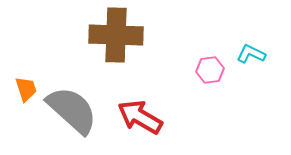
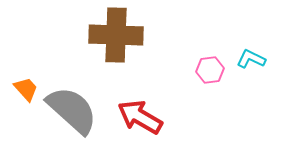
cyan L-shape: moved 5 px down
orange trapezoid: rotated 24 degrees counterclockwise
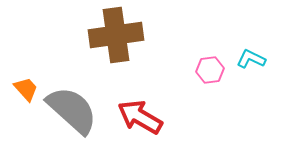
brown cross: rotated 10 degrees counterclockwise
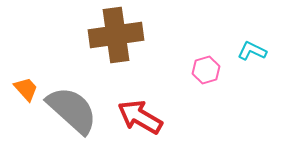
cyan L-shape: moved 1 px right, 8 px up
pink hexagon: moved 4 px left; rotated 8 degrees counterclockwise
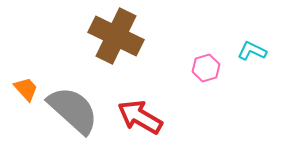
brown cross: moved 1 px down; rotated 34 degrees clockwise
pink hexagon: moved 2 px up
gray semicircle: moved 1 px right
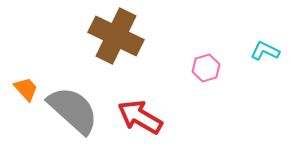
cyan L-shape: moved 13 px right
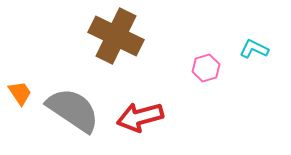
cyan L-shape: moved 11 px left, 2 px up
orange trapezoid: moved 6 px left, 4 px down; rotated 8 degrees clockwise
gray semicircle: rotated 8 degrees counterclockwise
red arrow: rotated 45 degrees counterclockwise
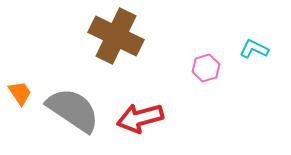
red arrow: moved 1 px down
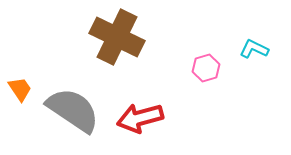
brown cross: moved 1 px right, 1 px down
orange trapezoid: moved 4 px up
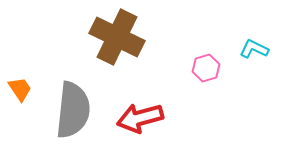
gray semicircle: rotated 62 degrees clockwise
